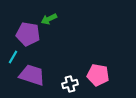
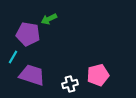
pink pentagon: rotated 25 degrees counterclockwise
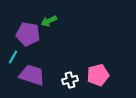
green arrow: moved 2 px down
white cross: moved 4 px up
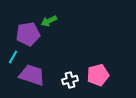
purple pentagon: rotated 20 degrees counterclockwise
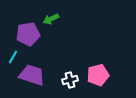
green arrow: moved 2 px right, 2 px up
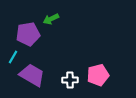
purple trapezoid: rotated 12 degrees clockwise
white cross: rotated 14 degrees clockwise
